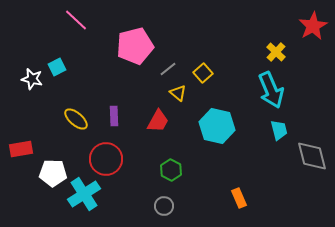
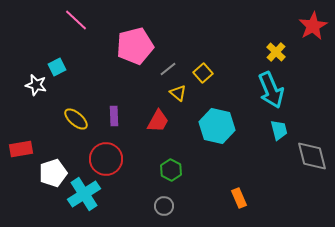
white star: moved 4 px right, 6 px down
white pentagon: rotated 20 degrees counterclockwise
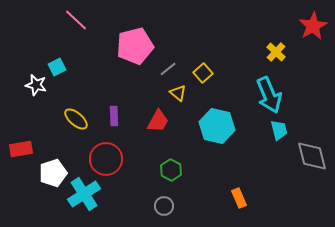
cyan arrow: moved 2 px left, 5 px down
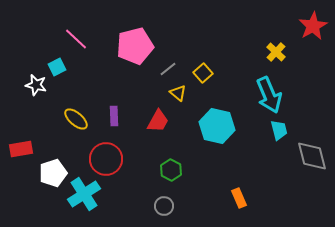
pink line: moved 19 px down
